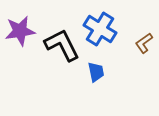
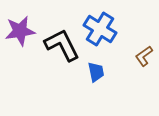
brown L-shape: moved 13 px down
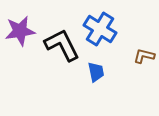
brown L-shape: rotated 50 degrees clockwise
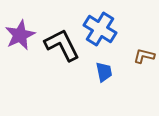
purple star: moved 4 px down; rotated 16 degrees counterclockwise
blue trapezoid: moved 8 px right
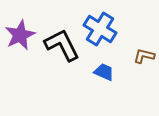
blue trapezoid: rotated 55 degrees counterclockwise
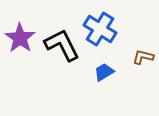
purple star: moved 3 px down; rotated 12 degrees counterclockwise
brown L-shape: moved 1 px left, 1 px down
blue trapezoid: rotated 55 degrees counterclockwise
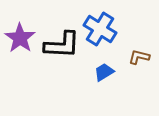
black L-shape: rotated 120 degrees clockwise
brown L-shape: moved 4 px left
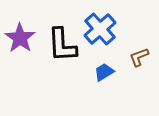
blue cross: rotated 16 degrees clockwise
black L-shape: rotated 84 degrees clockwise
brown L-shape: rotated 35 degrees counterclockwise
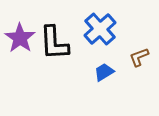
black L-shape: moved 8 px left, 2 px up
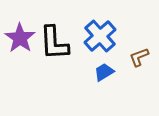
blue cross: moved 7 px down
